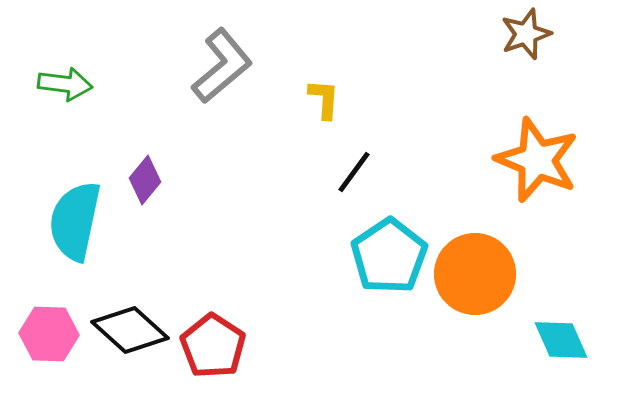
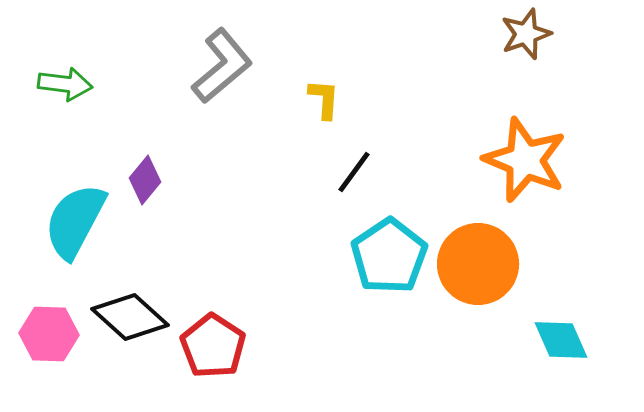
orange star: moved 12 px left
cyan semicircle: rotated 16 degrees clockwise
orange circle: moved 3 px right, 10 px up
black diamond: moved 13 px up
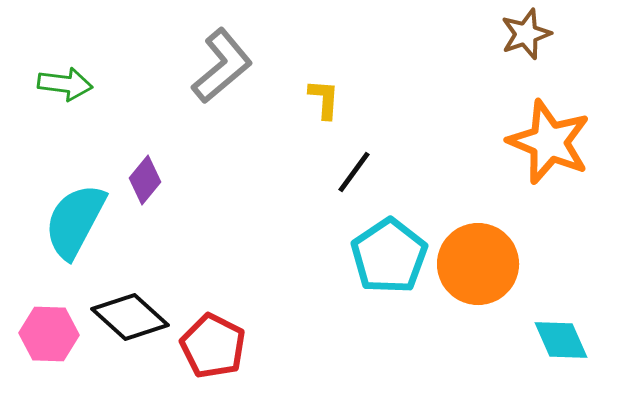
orange star: moved 24 px right, 18 px up
red pentagon: rotated 6 degrees counterclockwise
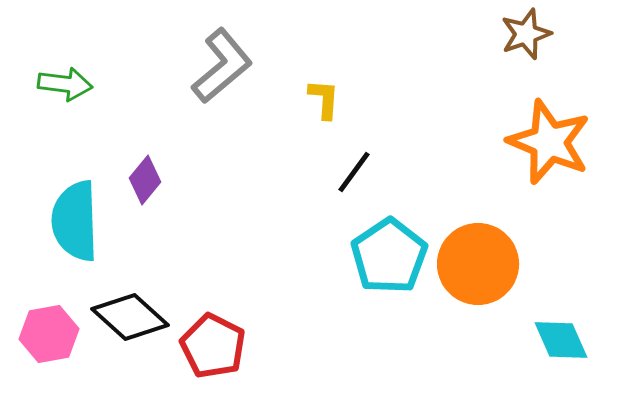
cyan semicircle: rotated 30 degrees counterclockwise
pink hexagon: rotated 12 degrees counterclockwise
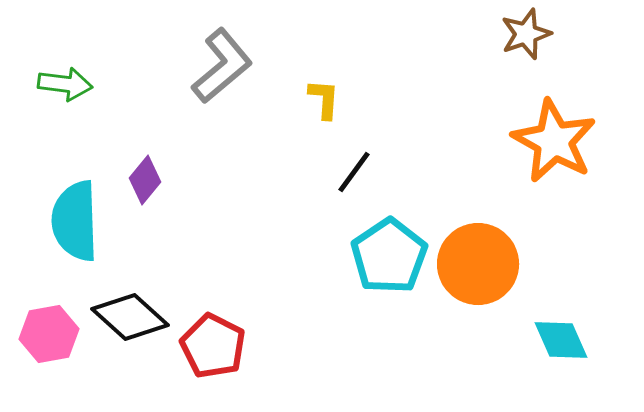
orange star: moved 5 px right, 1 px up; rotated 6 degrees clockwise
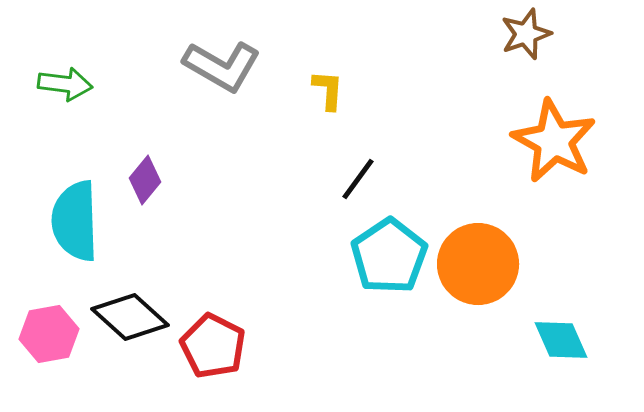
gray L-shape: rotated 70 degrees clockwise
yellow L-shape: moved 4 px right, 9 px up
black line: moved 4 px right, 7 px down
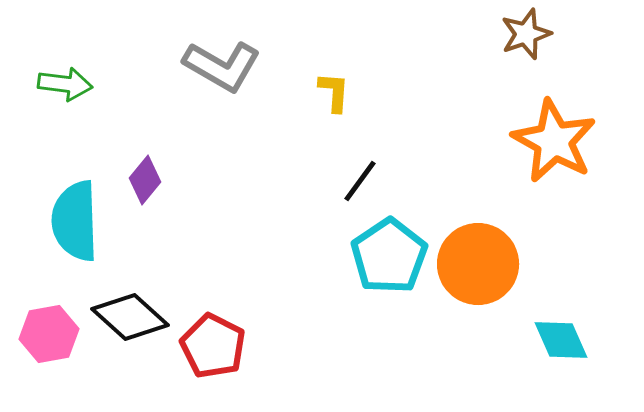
yellow L-shape: moved 6 px right, 2 px down
black line: moved 2 px right, 2 px down
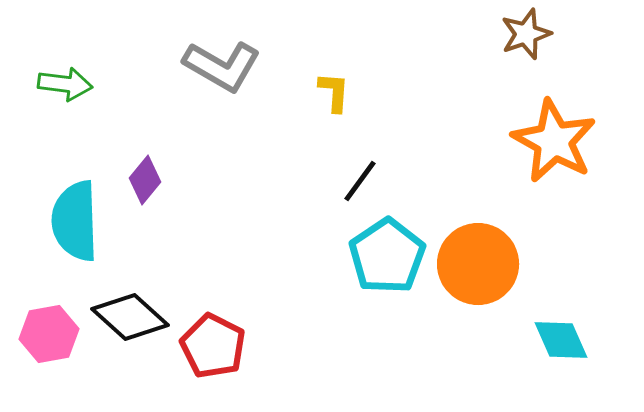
cyan pentagon: moved 2 px left
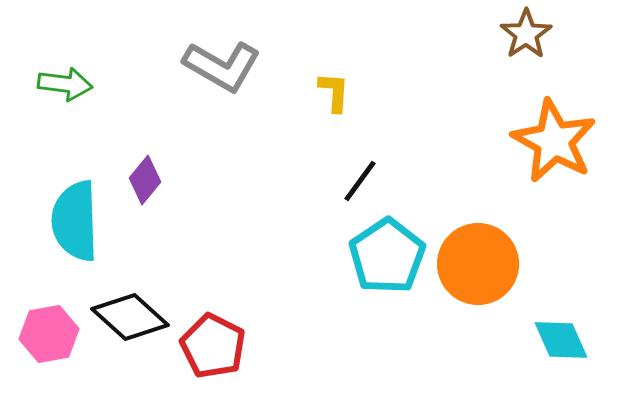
brown star: rotated 15 degrees counterclockwise
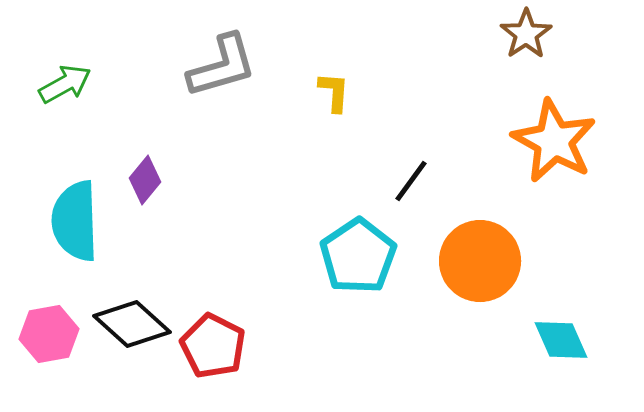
gray L-shape: rotated 46 degrees counterclockwise
green arrow: rotated 36 degrees counterclockwise
black line: moved 51 px right
cyan pentagon: moved 29 px left
orange circle: moved 2 px right, 3 px up
black diamond: moved 2 px right, 7 px down
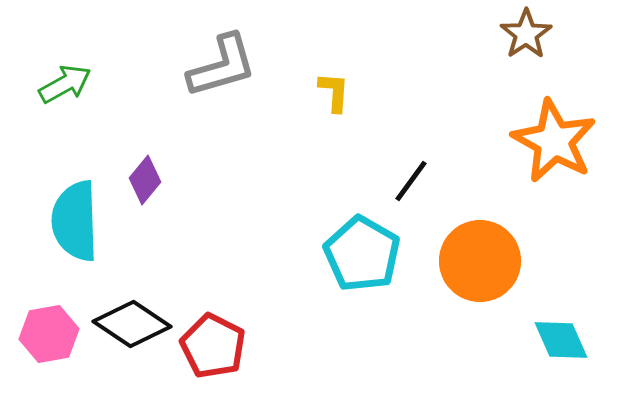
cyan pentagon: moved 4 px right, 2 px up; rotated 8 degrees counterclockwise
black diamond: rotated 8 degrees counterclockwise
